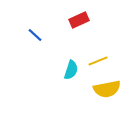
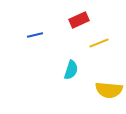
blue line: rotated 56 degrees counterclockwise
yellow line: moved 1 px right, 18 px up
yellow semicircle: moved 2 px right, 1 px down; rotated 16 degrees clockwise
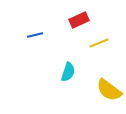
cyan semicircle: moved 3 px left, 2 px down
yellow semicircle: rotated 32 degrees clockwise
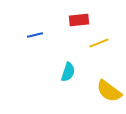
red rectangle: rotated 18 degrees clockwise
yellow semicircle: moved 1 px down
